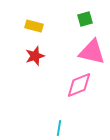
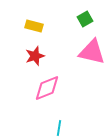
green square: rotated 14 degrees counterclockwise
pink diamond: moved 32 px left, 3 px down
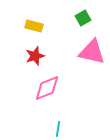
green square: moved 2 px left, 1 px up
cyan line: moved 1 px left, 1 px down
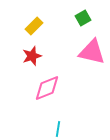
yellow rectangle: rotated 60 degrees counterclockwise
red star: moved 3 px left
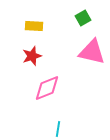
yellow rectangle: rotated 48 degrees clockwise
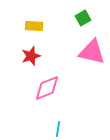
red star: moved 1 px left
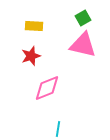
pink triangle: moved 9 px left, 7 px up
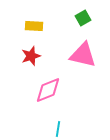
pink triangle: moved 10 px down
pink diamond: moved 1 px right, 2 px down
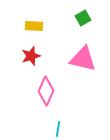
pink triangle: moved 4 px down
pink diamond: moved 2 px left, 1 px down; rotated 44 degrees counterclockwise
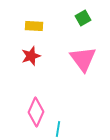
pink triangle: rotated 40 degrees clockwise
pink diamond: moved 10 px left, 21 px down
